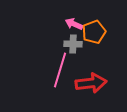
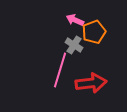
pink arrow: moved 1 px right, 4 px up
gray cross: moved 1 px right, 1 px down; rotated 30 degrees clockwise
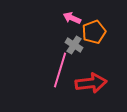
pink arrow: moved 3 px left, 2 px up
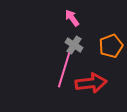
pink arrow: rotated 30 degrees clockwise
orange pentagon: moved 17 px right, 14 px down
pink line: moved 4 px right
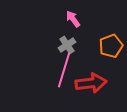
pink arrow: moved 1 px right, 1 px down
gray cross: moved 7 px left; rotated 24 degrees clockwise
